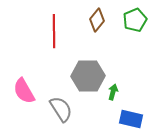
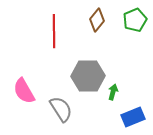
blue rectangle: moved 2 px right, 2 px up; rotated 35 degrees counterclockwise
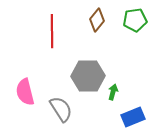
green pentagon: rotated 15 degrees clockwise
red line: moved 2 px left
pink semicircle: moved 1 px right, 1 px down; rotated 16 degrees clockwise
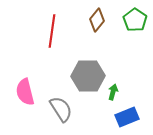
green pentagon: rotated 30 degrees counterclockwise
red line: rotated 8 degrees clockwise
blue rectangle: moved 6 px left
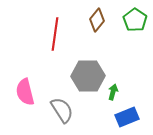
red line: moved 3 px right, 3 px down
gray semicircle: moved 1 px right, 1 px down
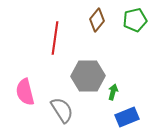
green pentagon: rotated 25 degrees clockwise
red line: moved 4 px down
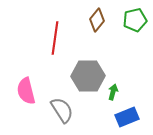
pink semicircle: moved 1 px right, 1 px up
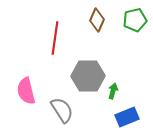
brown diamond: rotated 15 degrees counterclockwise
green arrow: moved 1 px up
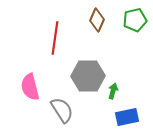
pink semicircle: moved 4 px right, 4 px up
blue rectangle: rotated 10 degrees clockwise
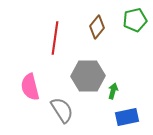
brown diamond: moved 7 px down; rotated 15 degrees clockwise
